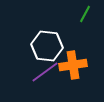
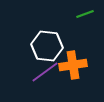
green line: rotated 42 degrees clockwise
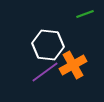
white hexagon: moved 1 px right, 1 px up
orange cross: rotated 20 degrees counterclockwise
